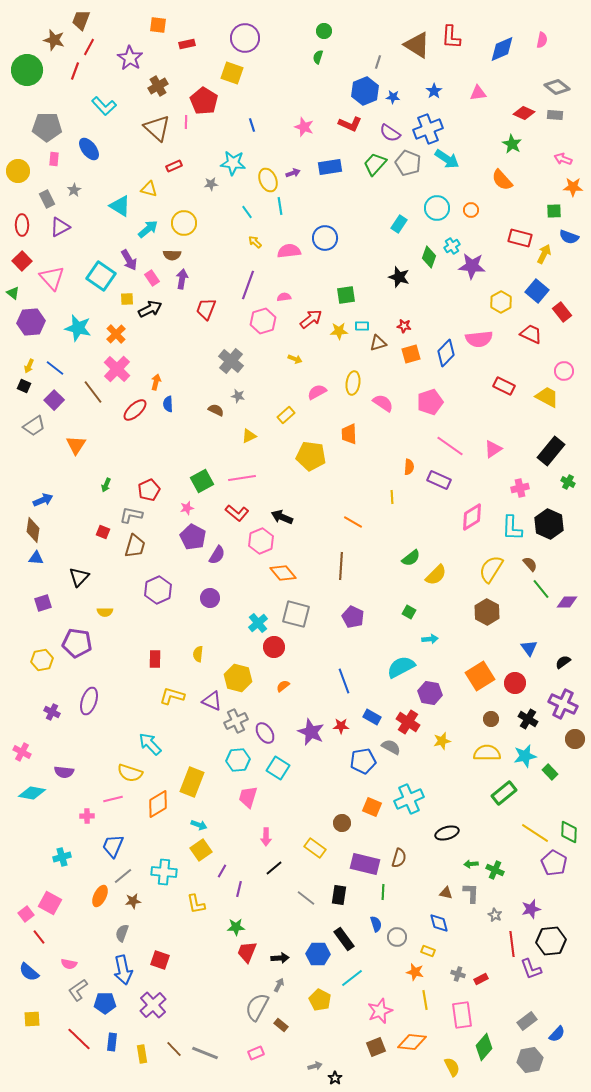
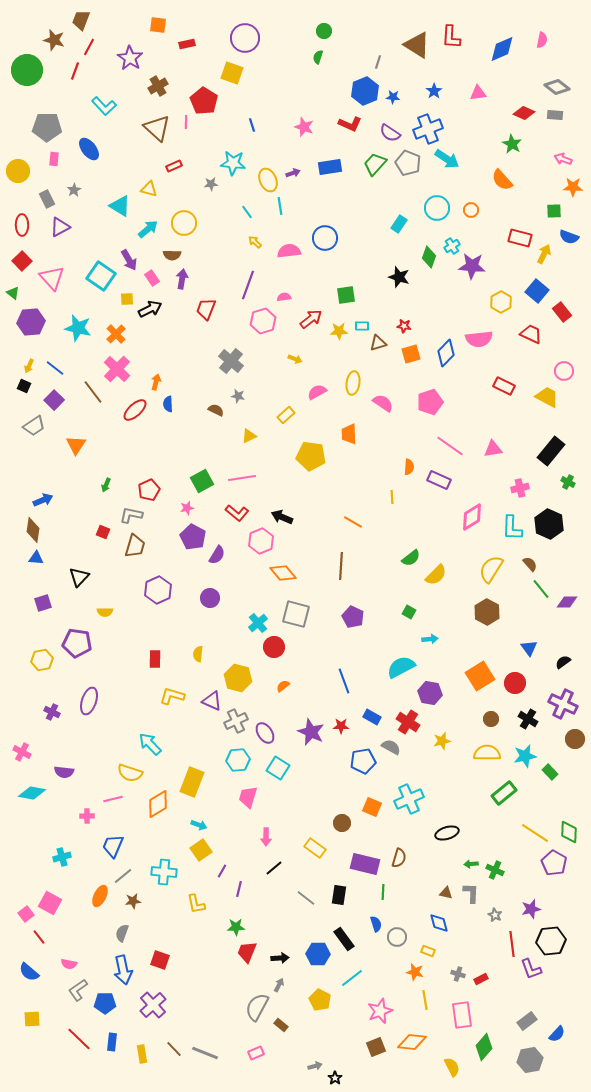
pink triangle at (493, 449): rotated 24 degrees clockwise
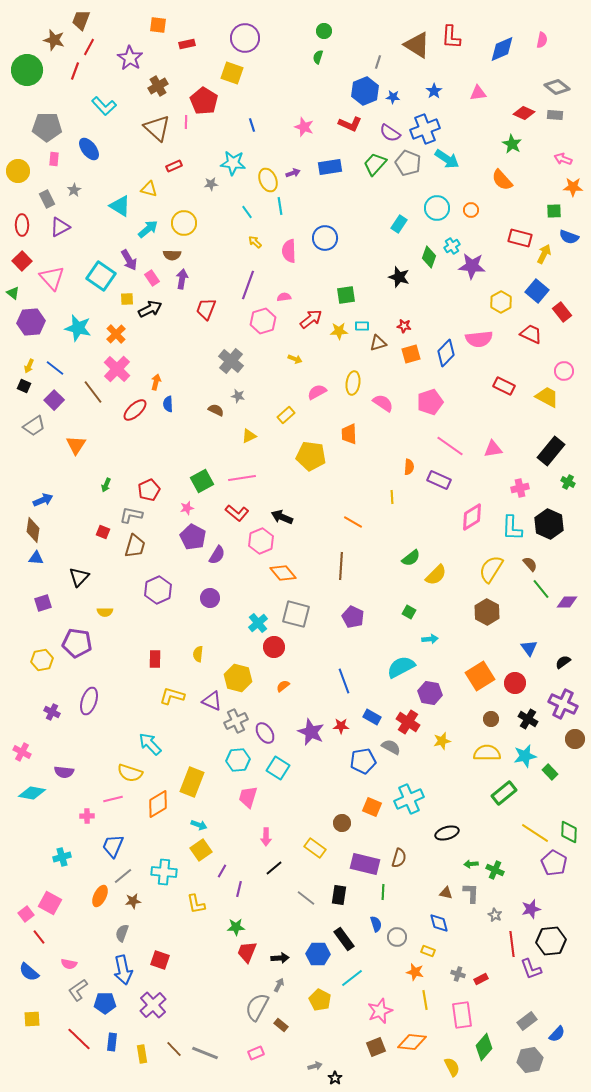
blue cross at (428, 129): moved 3 px left
pink semicircle at (289, 251): rotated 85 degrees counterclockwise
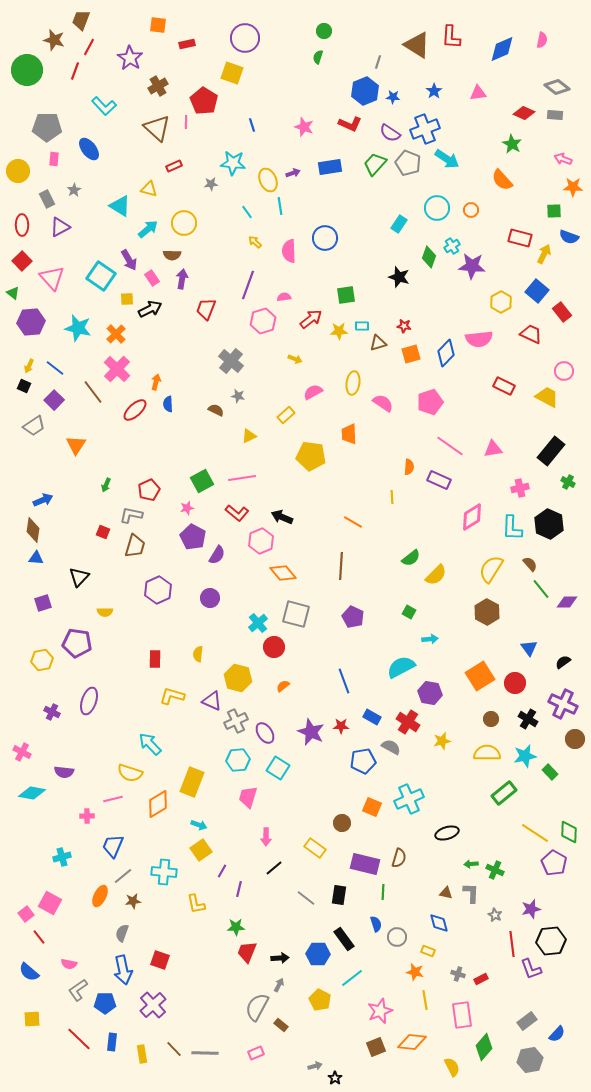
pink semicircle at (317, 392): moved 4 px left
gray line at (205, 1053): rotated 20 degrees counterclockwise
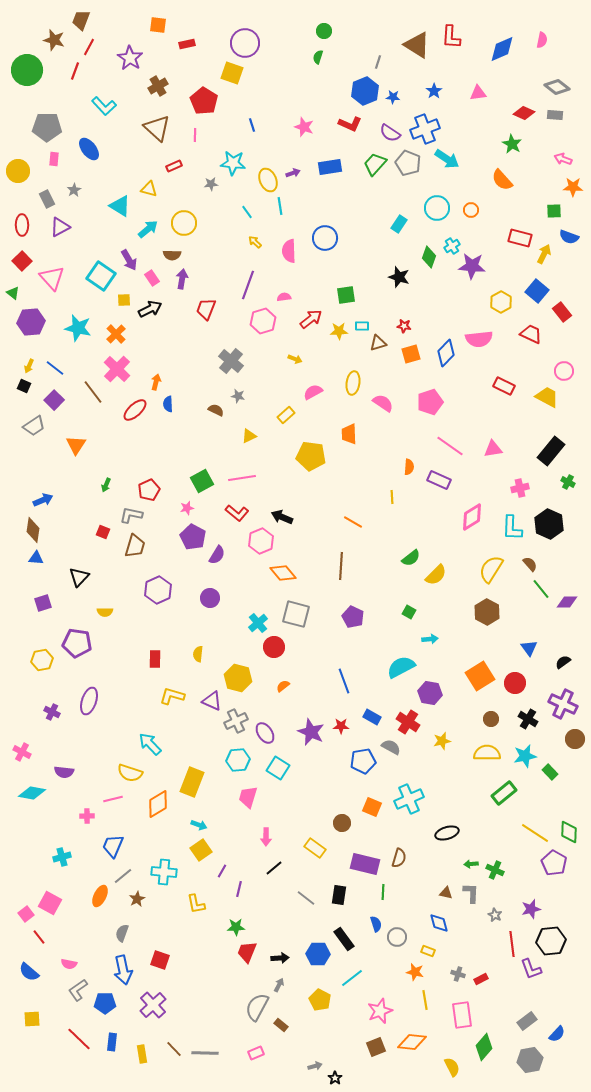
purple circle at (245, 38): moved 5 px down
pink line at (186, 122): moved 9 px right, 13 px down
yellow square at (127, 299): moved 3 px left, 1 px down
brown star at (133, 901): moved 4 px right, 2 px up; rotated 21 degrees counterclockwise
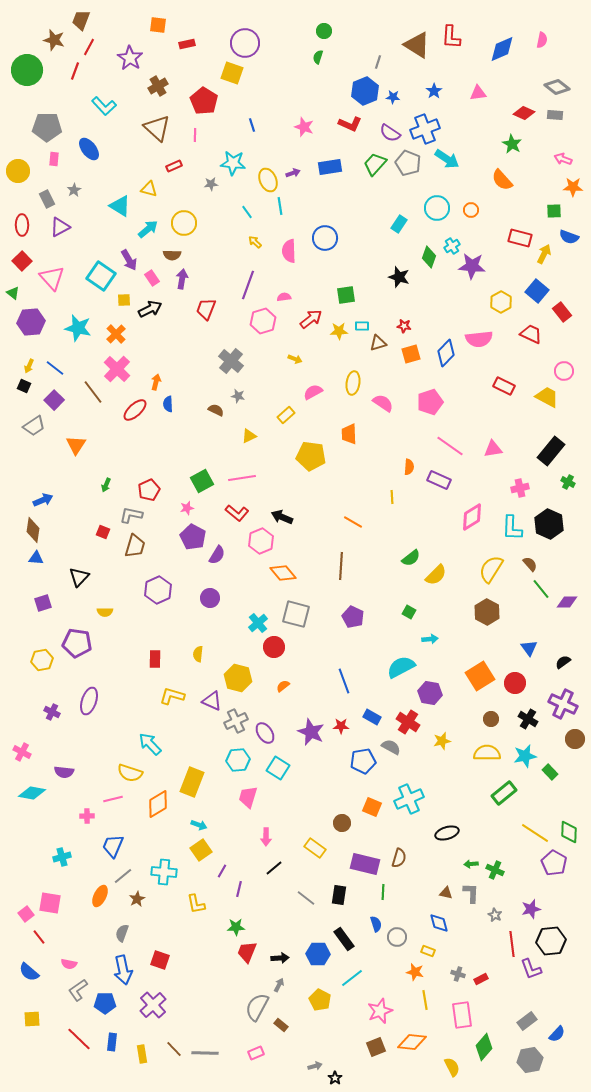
pink square at (50, 903): rotated 20 degrees counterclockwise
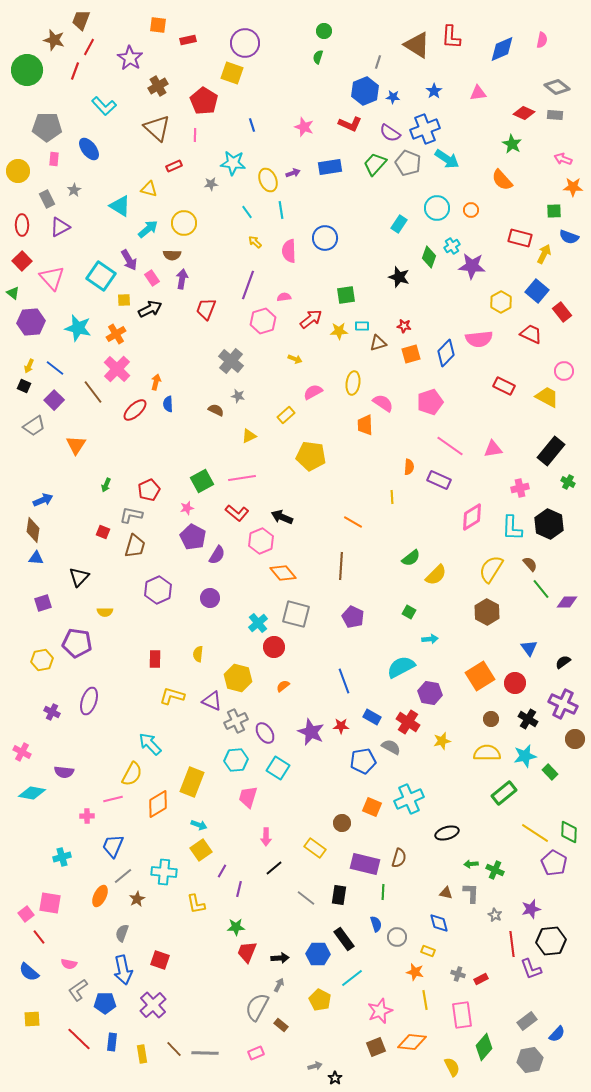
red rectangle at (187, 44): moved 1 px right, 4 px up
cyan line at (280, 206): moved 1 px right, 4 px down
orange cross at (116, 334): rotated 12 degrees clockwise
orange trapezoid at (349, 434): moved 16 px right, 9 px up
cyan hexagon at (238, 760): moved 2 px left
yellow semicircle at (130, 773): moved 2 px right, 1 px down; rotated 80 degrees counterclockwise
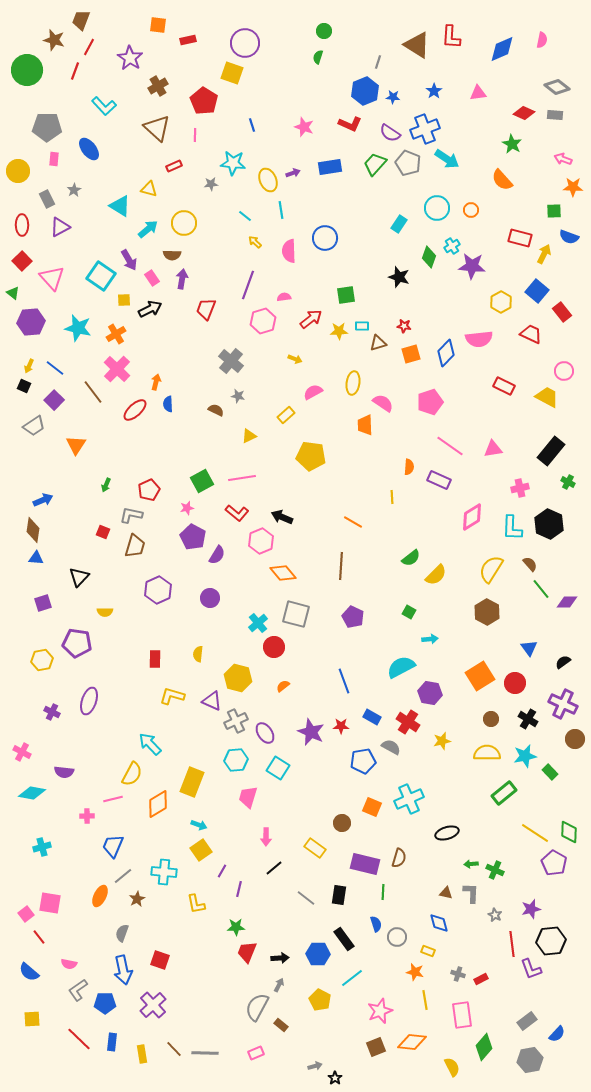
cyan line at (247, 212): moved 2 px left, 4 px down; rotated 16 degrees counterclockwise
cyan cross at (62, 857): moved 20 px left, 10 px up
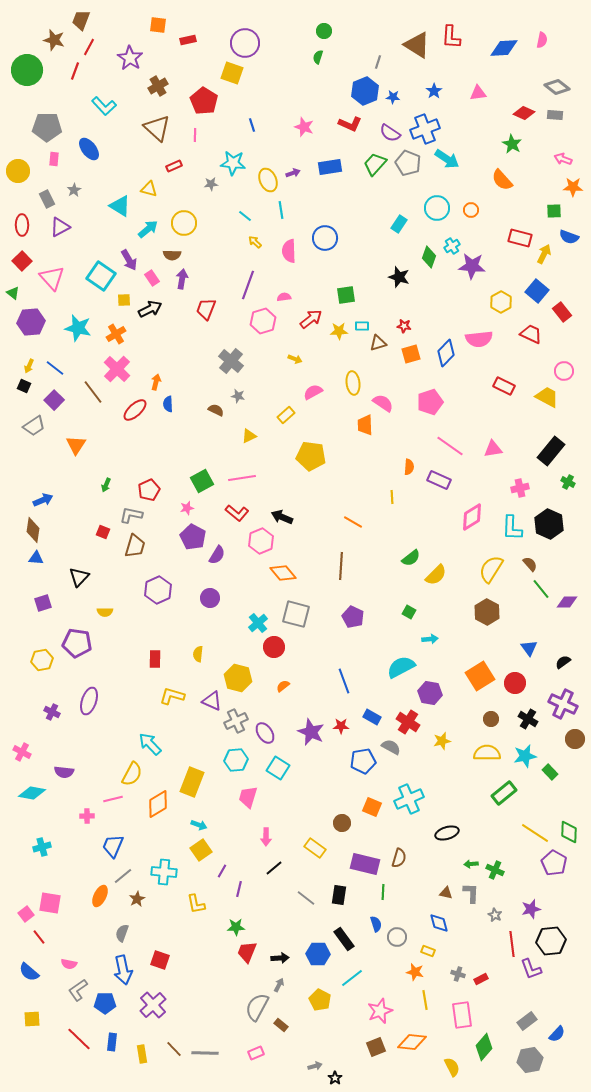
blue diamond at (502, 49): moved 2 px right, 1 px up; rotated 20 degrees clockwise
yellow ellipse at (353, 383): rotated 15 degrees counterclockwise
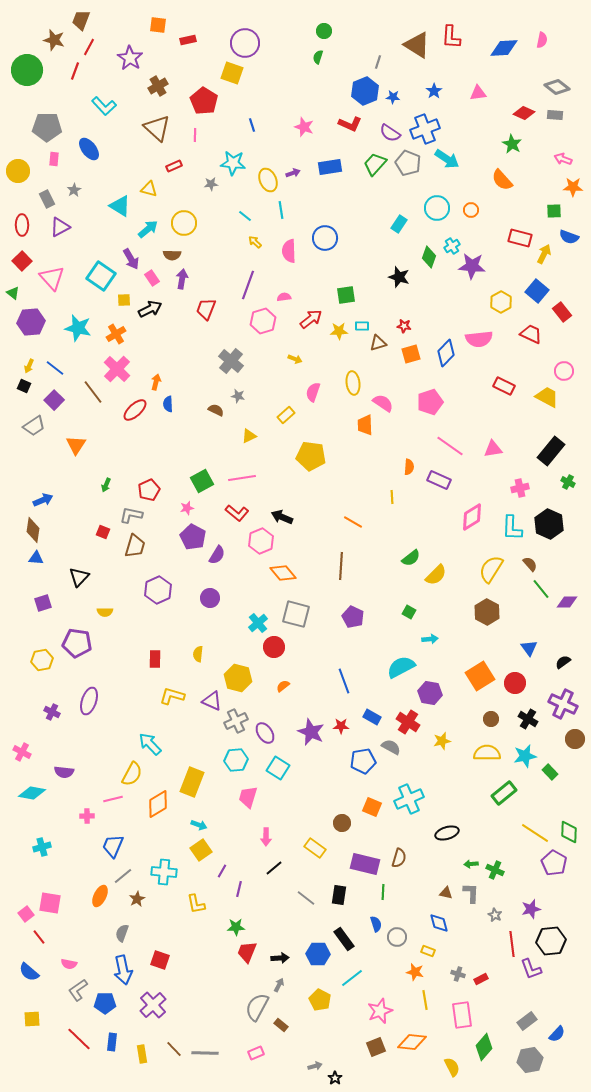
purple arrow at (129, 260): moved 2 px right, 1 px up
pink semicircle at (313, 392): rotated 42 degrees counterclockwise
